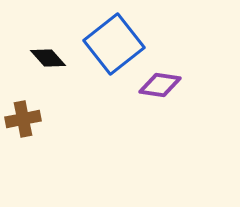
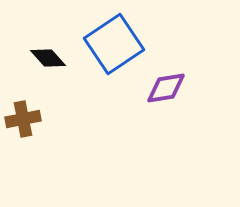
blue square: rotated 4 degrees clockwise
purple diamond: moved 6 px right, 3 px down; rotated 18 degrees counterclockwise
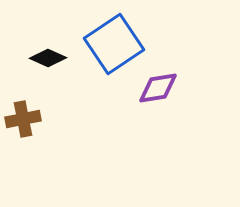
black diamond: rotated 24 degrees counterclockwise
purple diamond: moved 8 px left
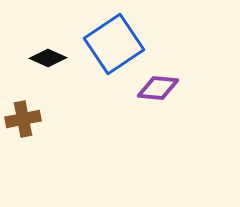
purple diamond: rotated 15 degrees clockwise
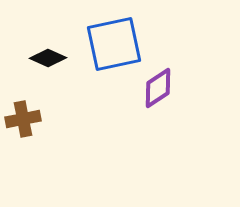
blue square: rotated 22 degrees clockwise
purple diamond: rotated 39 degrees counterclockwise
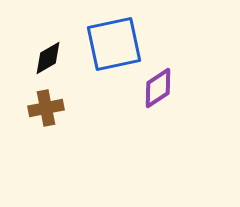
black diamond: rotated 54 degrees counterclockwise
brown cross: moved 23 px right, 11 px up
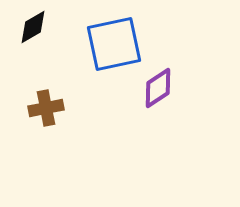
black diamond: moved 15 px left, 31 px up
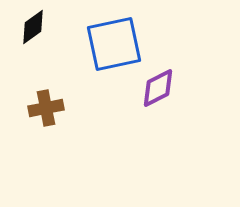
black diamond: rotated 6 degrees counterclockwise
purple diamond: rotated 6 degrees clockwise
